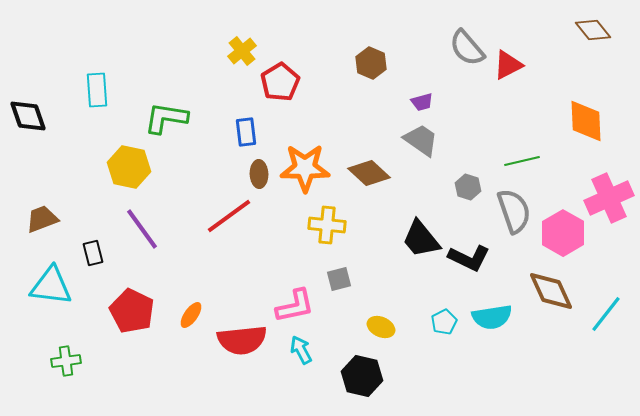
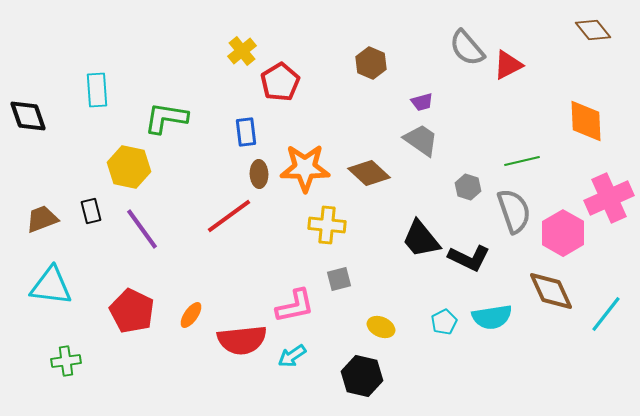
black rectangle at (93, 253): moved 2 px left, 42 px up
cyan arrow at (301, 350): moved 9 px left, 6 px down; rotated 96 degrees counterclockwise
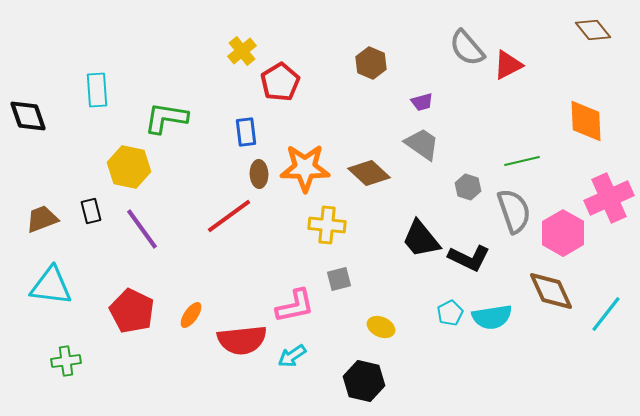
gray trapezoid at (421, 140): moved 1 px right, 4 px down
cyan pentagon at (444, 322): moved 6 px right, 9 px up
black hexagon at (362, 376): moved 2 px right, 5 px down
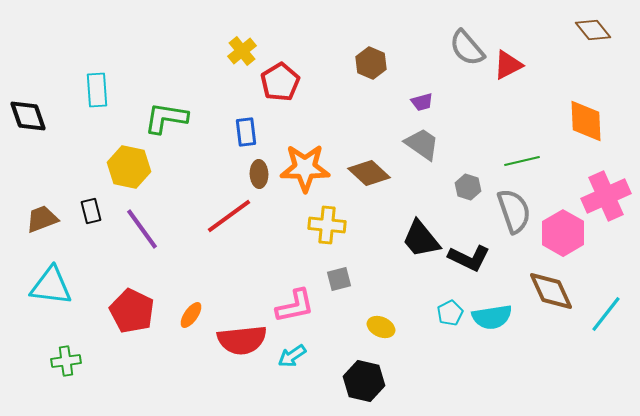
pink cross at (609, 198): moved 3 px left, 2 px up
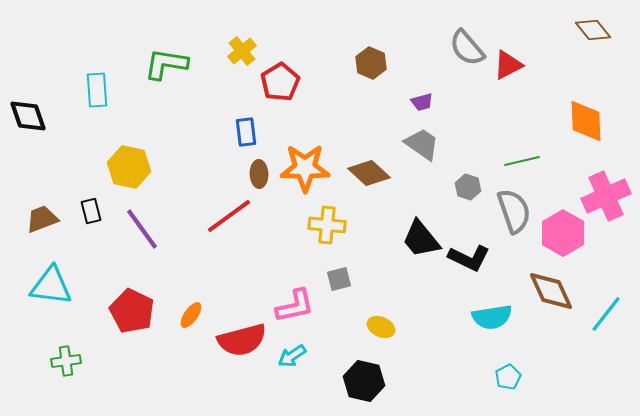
green L-shape at (166, 118): moved 54 px up
cyan pentagon at (450, 313): moved 58 px right, 64 px down
red semicircle at (242, 340): rotated 9 degrees counterclockwise
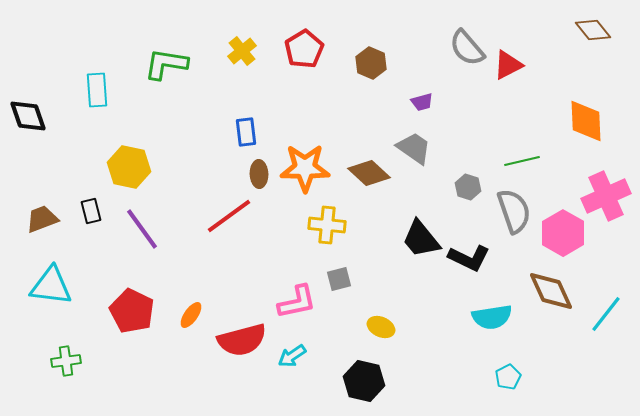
red pentagon at (280, 82): moved 24 px right, 33 px up
gray trapezoid at (422, 144): moved 8 px left, 4 px down
pink L-shape at (295, 306): moved 2 px right, 4 px up
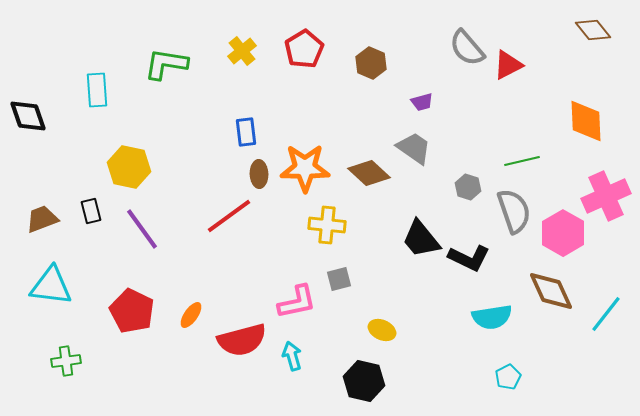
yellow ellipse at (381, 327): moved 1 px right, 3 px down
cyan arrow at (292, 356): rotated 108 degrees clockwise
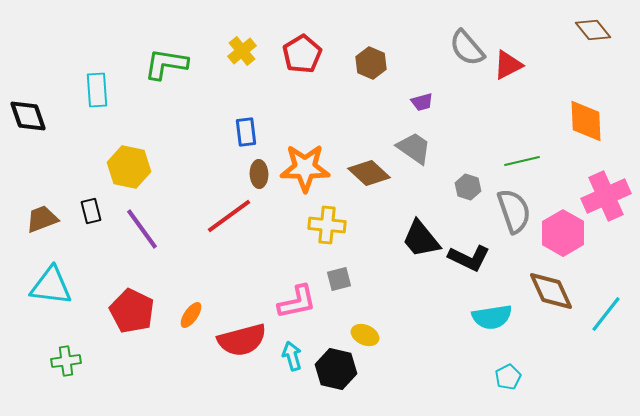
red pentagon at (304, 49): moved 2 px left, 5 px down
yellow ellipse at (382, 330): moved 17 px left, 5 px down
black hexagon at (364, 381): moved 28 px left, 12 px up
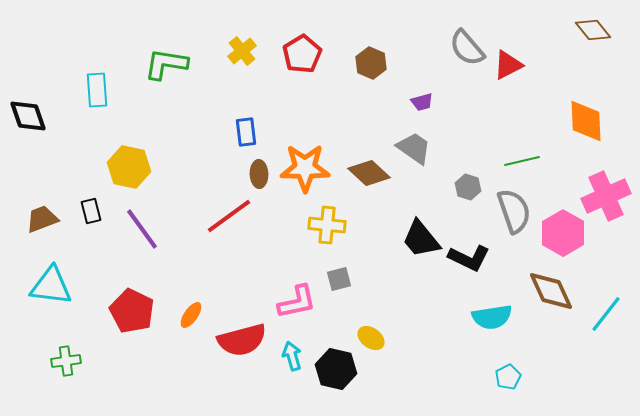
yellow ellipse at (365, 335): moved 6 px right, 3 px down; rotated 12 degrees clockwise
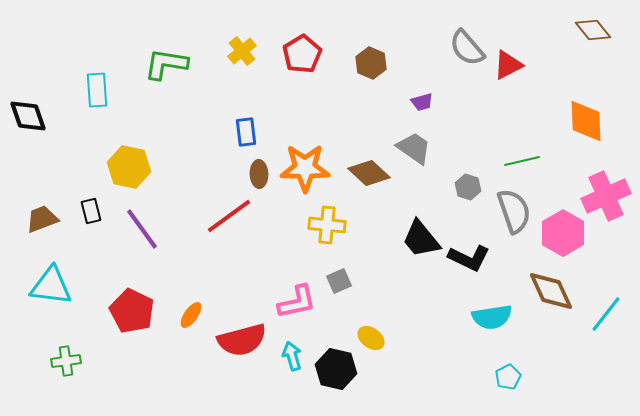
gray square at (339, 279): moved 2 px down; rotated 10 degrees counterclockwise
